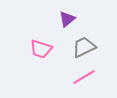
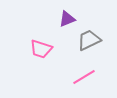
purple triangle: rotated 18 degrees clockwise
gray trapezoid: moved 5 px right, 7 px up
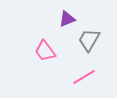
gray trapezoid: rotated 35 degrees counterclockwise
pink trapezoid: moved 4 px right, 2 px down; rotated 35 degrees clockwise
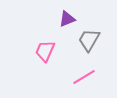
pink trapezoid: rotated 60 degrees clockwise
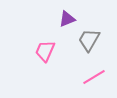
pink line: moved 10 px right
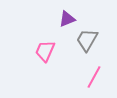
gray trapezoid: moved 2 px left
pink line: rotated 30 degrees counterclockwise
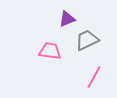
gray trapezoid: rotated 35 degrees clockwise
pink trapezoid: moved 5 px right; rotated 75 degrees clockwise
